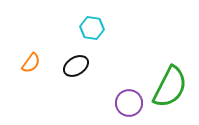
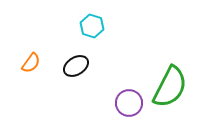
cyan hexagon: moved 2 px up; rotated 10 degrees clockwise
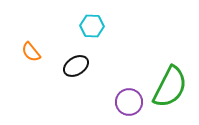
cyan hexagon: rotated 15 degrees counterclockwise
orange semicircle: moved 11 px up; rotated 105 degrees clockwise
purple circle: moved 1 px up
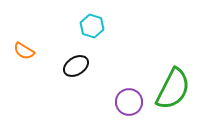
cyan hexagon: rotated 15 degrees clockwise
orange semicircle: moved 7 px left, 1 px up; rotated 20 degrees counterclockwise
green semicircle: moved 3 px right, 2 px down
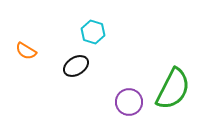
cyan hexagon: moved 1 px right, 6 px down
orange semicircle: moved 2 px right
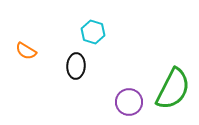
black ellipse: rotated 55 degrees counterclockwise
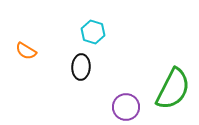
black ellipse: moved 5 px right, 1 px down
purple circle: moved 3 px left, 5 px down
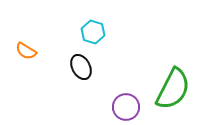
black ellipse: rotated 30 degrees counterclockwise
